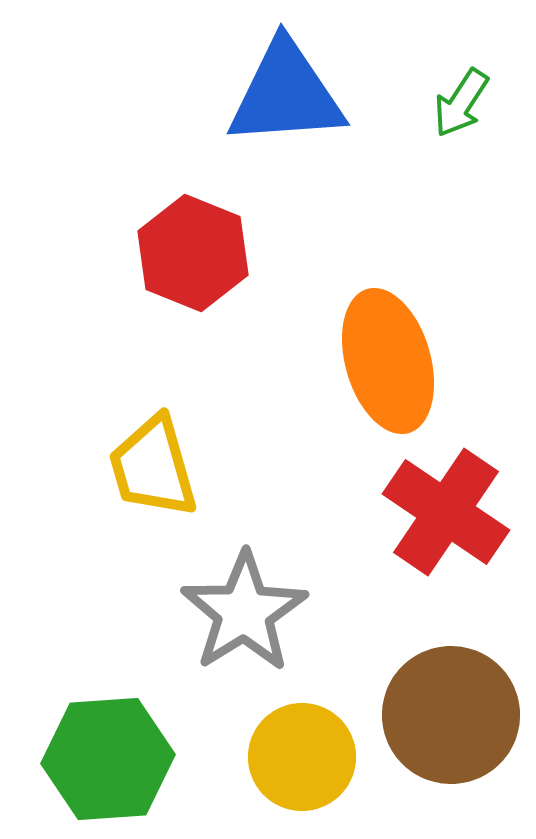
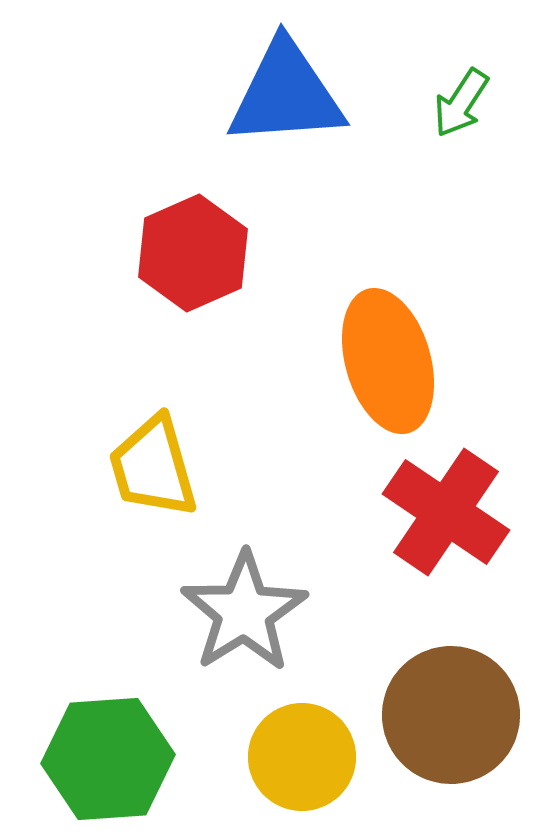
red hexagon: rotated 14 degrees clockwise
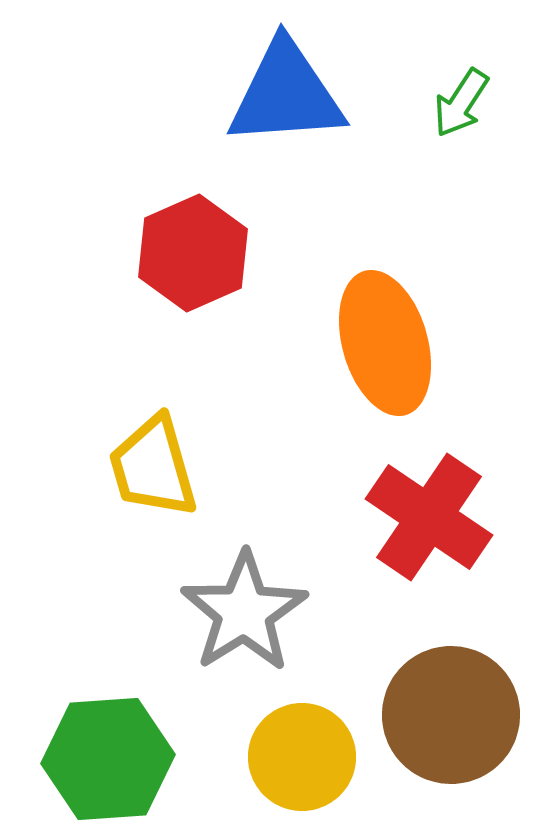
orange ellipse: moved 3 px left, 18 px up
red cross: moved 17 px left, 5 px down
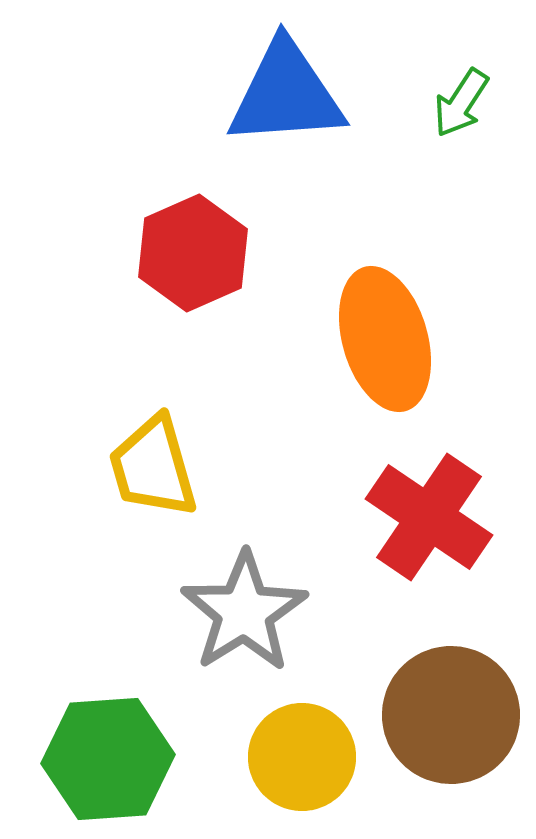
orange ellipse: moved 4 px up
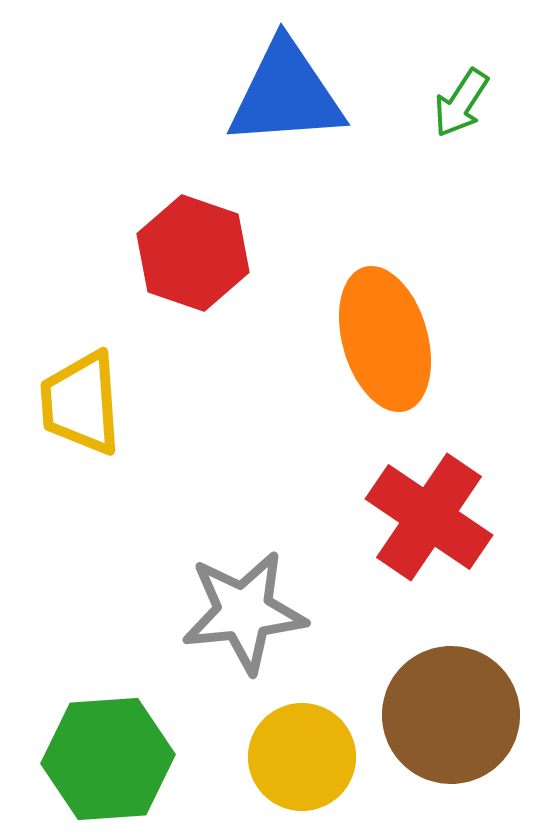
red hexagon: rotated 17 degrees counterclockwise
yellow trapezoid: moved 72 px left, 64 px up; rotated 12 degrees clockwise
gray star: rotated 26 degrees clockwise
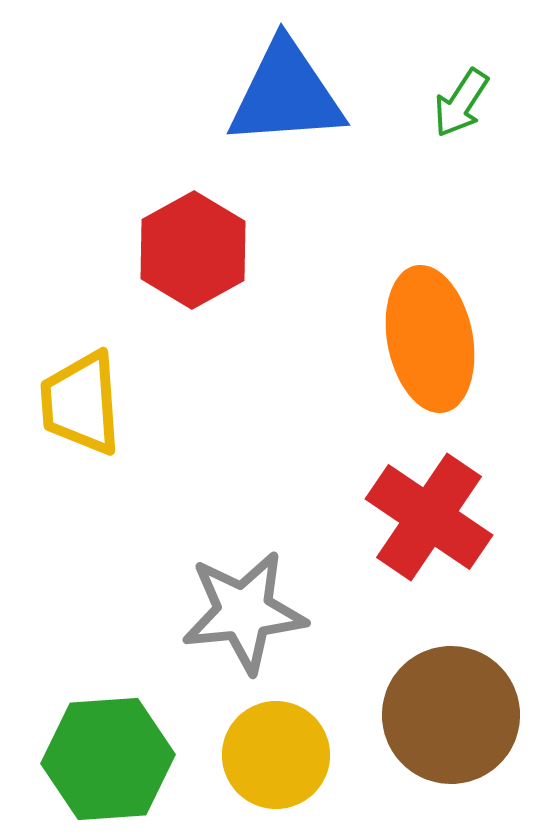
red hexagon: moved 3 px up; rotated 12 degrees clockwise
orange ellipse: moved 45 px right; rotated 5 degrees clockwise
yellow circle: moved 26 px left, 2 px up
